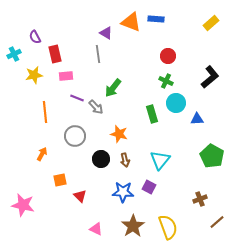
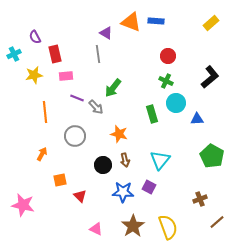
blue rectangle: moved 2 px down
black circle: moved 2 px right, 6 px down
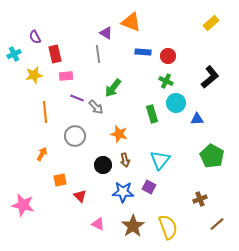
blue rectangle: moved 13 px left, 31 px down
brown line: moved 2 px down
pink triangle: moved 2 px right, 5 px up
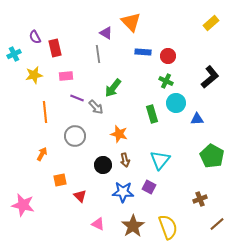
orange triangle: rotated 25 degrees clockwise
red rectangle: moved 6 px up
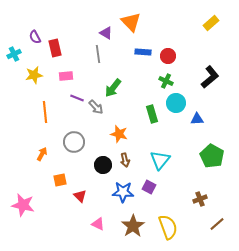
gray circle: moved 1 px left, 6 px down
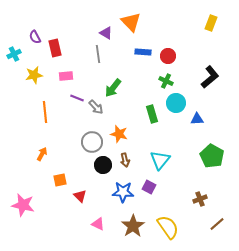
yellow rectangle: rotated 28 degrees counterclockwise
gray circle: moved 18 px right
yellow semicircle: rotated 15 degrees counterclockwise
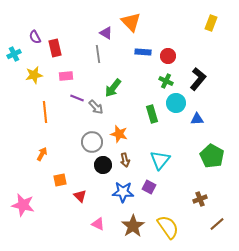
black L-shape: moved 12 px left, 2 px down; rotated 10 degrees counterclockwise
